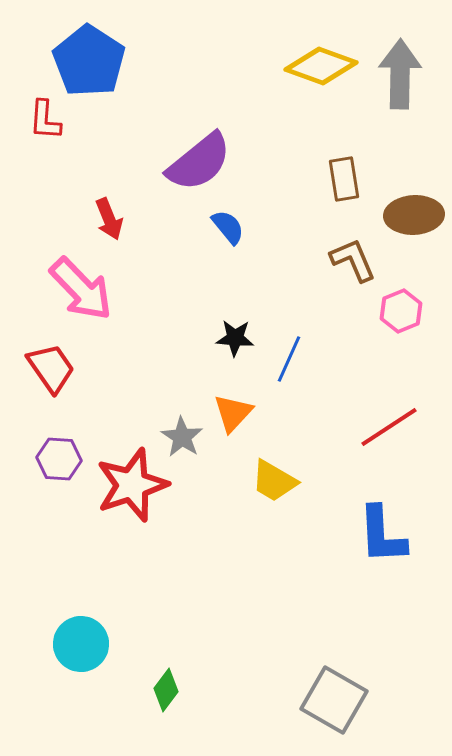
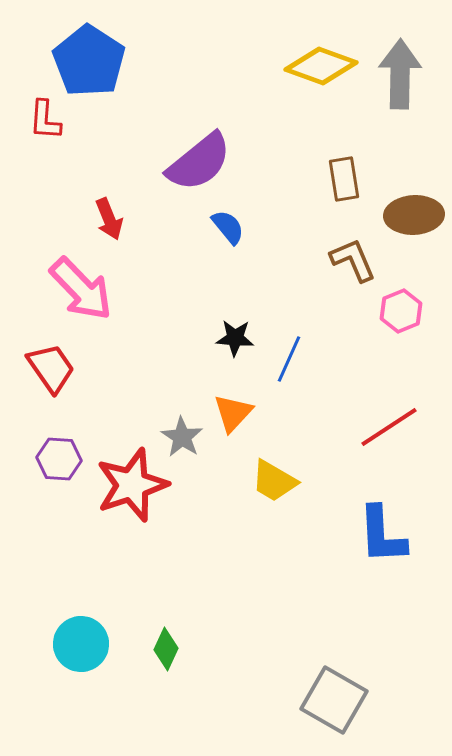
green diamond: moved 41 px up; rotated 12 degrees counterclockwise
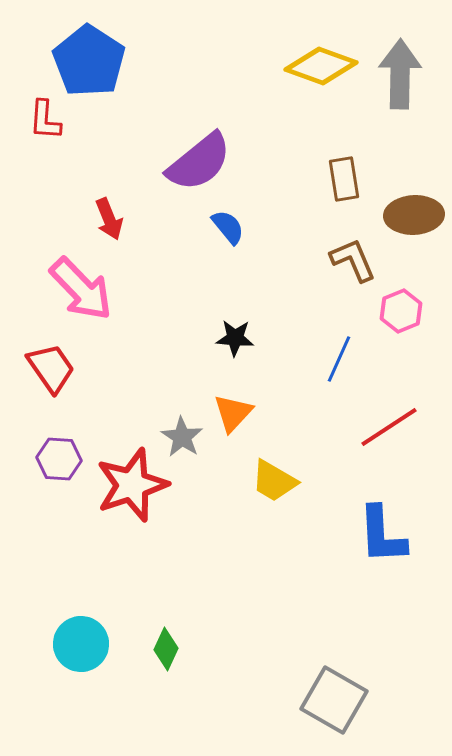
blue line: moved 50 px right
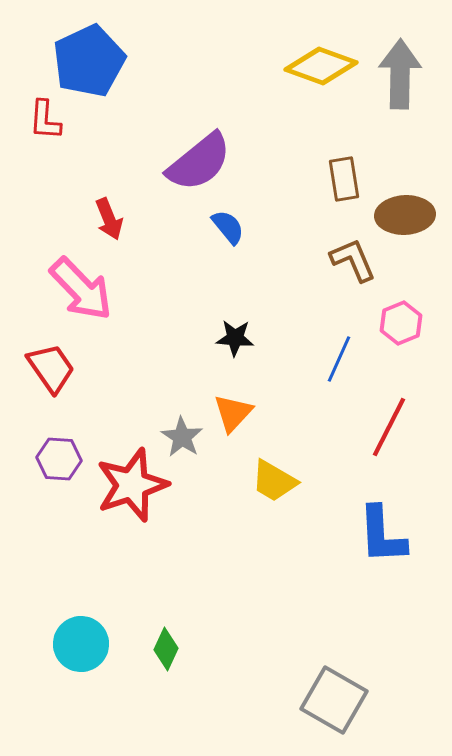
blue pentagon: rotated 14 degrees clockwise
brown ellipse: moved 9 px left
pink hexagon: moved 12 px down
red line: rotated 30 degrees counterclockwise
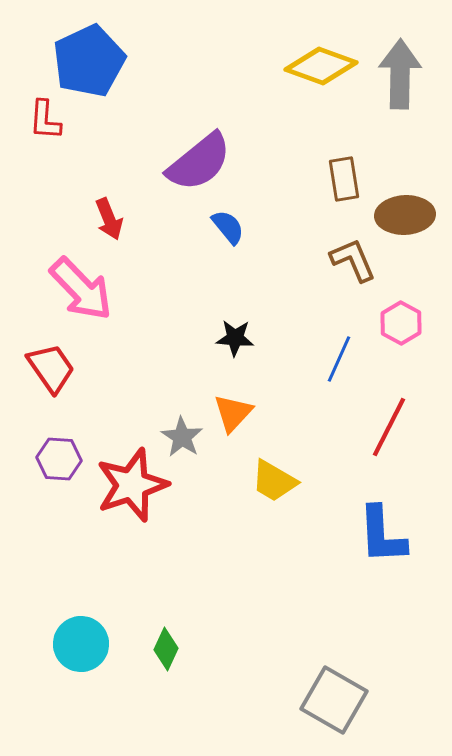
pink hexagon: rotated 9 degrees counterclockwise
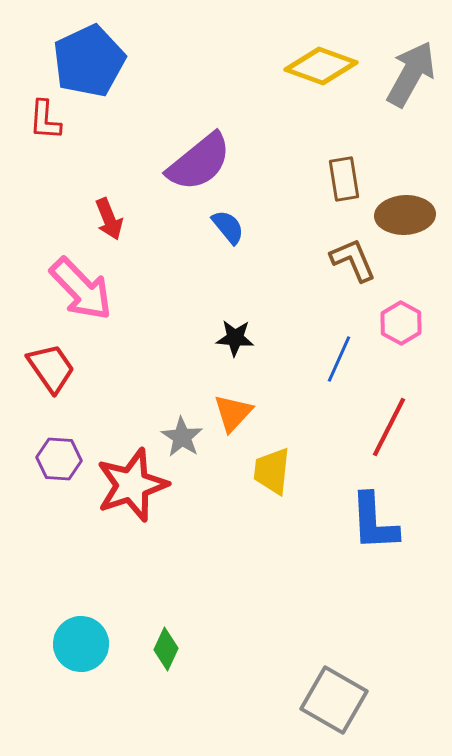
gray arrow: moved 11 px right; rotated 28 degrees clockwise
yellow trapezoid: moved 2 px left, 10 px up; rotated 66 degrees clockwise
blue L-shape: moved 8 px left, 13 px up
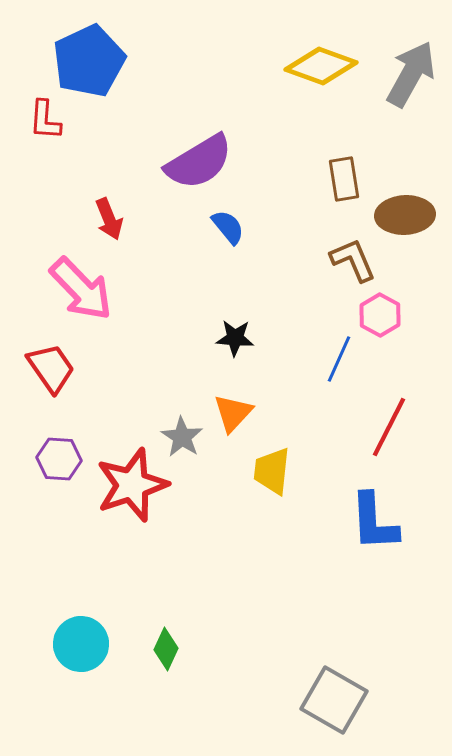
purple semicircle: rotated 8 degrees clockwise
pink hexagon: moved 21 px left, 8 px up
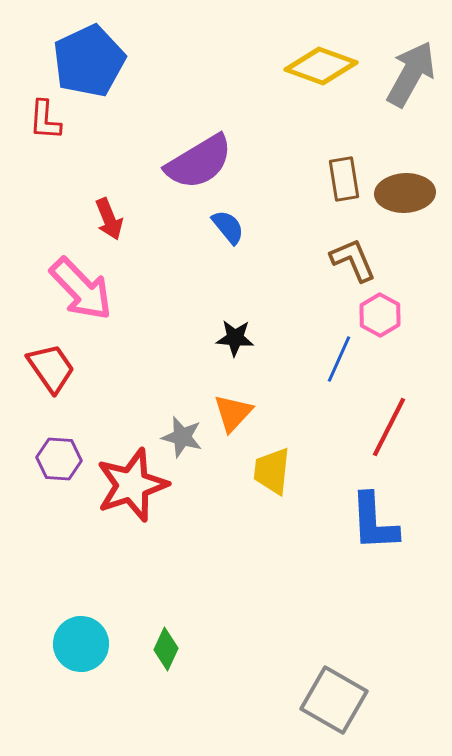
brown ellipse: moved 22 px up
gray star: rotated 18 degrees counterclockwise
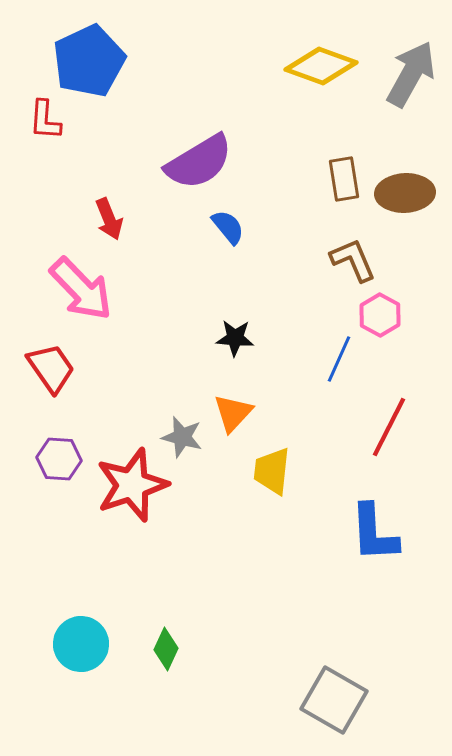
blue L-shape: moved 11 px down
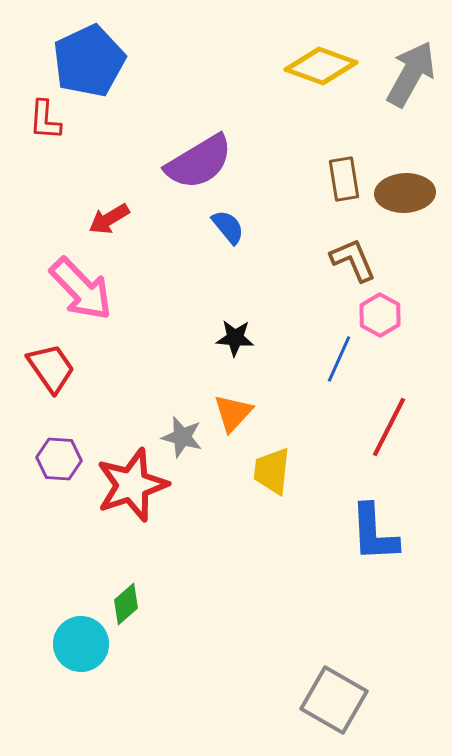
red arrow: rotated 81 degrees clockwise
green diamond: moved 40 px left, 45 px up; rotated 24 degrees clockwise
